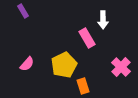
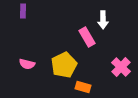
purple rectangle: rotated 32 degrees clockwise
pink rectangle: moved 1 px up
pink semicircle: rotated 63 degrees clockwise
orange rectangle: moved 1 px down; rotated 56 degrees counterclockwise
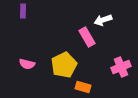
white arrow: rotated 72 degrees clockwise
pink cross: rotated 24 degrees clockwise
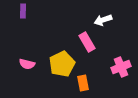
pink rectangle: moved 5 px down
yellow pentagon: moved 2 px left, 1 px up
orange rectangle: moved 4 px up; rotated 63 degrees clockwise
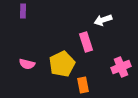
pink rectangle: moved 1 px left; rotated 12 degrees clockwise
orange rectangle: moved 2 px down
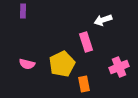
pink cross: moved 2 px left
orange rectangle: moved 1 px right, 1 px up
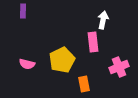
white arrow: rotated 120 degrees clockwise
pink rectangle: moved 7 px right; rotated 12 degrees clockwise
yellow pentagon: moved 4 px up
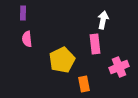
purple rectangle: moved 2 px down
pink rectangle: moved 2 px right, 2 px down
pink semicircle: moved 25 px up; rotated 70 degrees clockwise
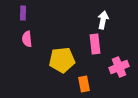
yellow pentagon: rotated 20 degrees clockwise
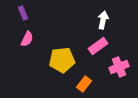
purple rectangle: rotated 24 degrees counterclockwise
pink semicircle: rotated 147 degrees counterclockwise
pink rectangle: moved 3 px right, 2 px down; rotated 60 degrees clockwise
orange rectangle: rotated 49 degrees clockwise
